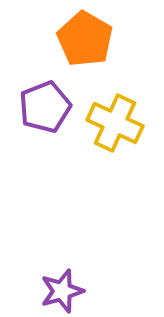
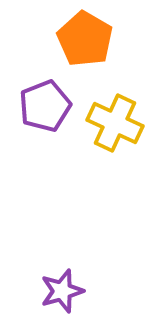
purple pentagon: moved 1 px up
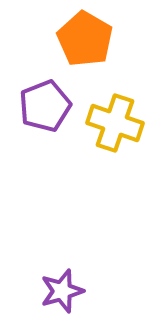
yellow cross: rotated 6 degrees counterclockwise
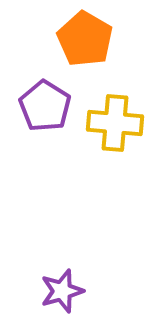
purple pentagon: rotated 18 degrees counterclockwise
yellow cross: rotated 14 degrees counterclockwise
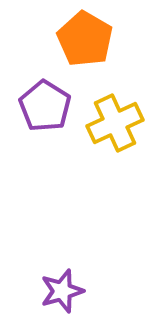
yellow cross: rotated 30 degrees counterclockwise
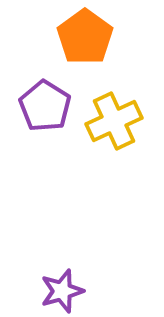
orange pentagon: moved 2 px up; rotated 6 degrees clockwise
yellow cross: moved 1 px left, 2 px up
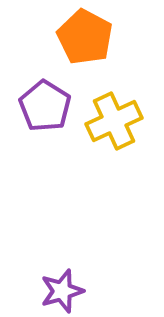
orange pentagon: rotated 8 degrees counterclockwise
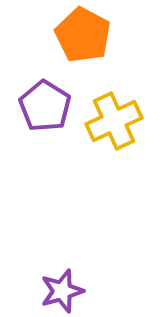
orange pentagon: moved 2 px left, 2 px up
